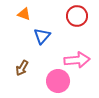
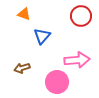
red circle: moved 4 px right
brown arrow: rotated 42 degrees clockwise
pink circle: moved 1 px left, 1 px down
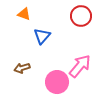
pink arrow: moved 3 px right, 6 px down; rotated 45 degrees counterclockwise
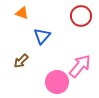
orange triangle: moved 2 px left, 1 px up
brown arrow: moved 1 px left, 7 px up; rotated 28 degrees counterclockwise
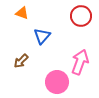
pink arrow: moved 4 px up; rotated 20 degrees counterclockwise
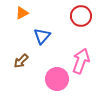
orange triangle: rotated 48 degrees counterclockwise
pink arrow: moved 1 px right, 1 px up
pink circle: moved 3 px up
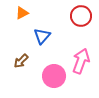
pink circle: moved 3 px left, 3 px up
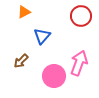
orange triangle: moved 2 px right, 1 px up
pink arrow: moved 2 px left, 2 px down
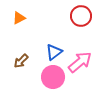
orange triangle: moved 5 px left, 6 px down
blue triangle: moved 12 px right, 16 px down; rotated 12 degrees clockwise
pink arrow: moved 1 px right, 1 px up; rotated 30 degrees clockwise
pink circle: moved 1 px left, 1 px down
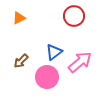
red circle: moved 7 px left
pink circle: moved 6 px left
